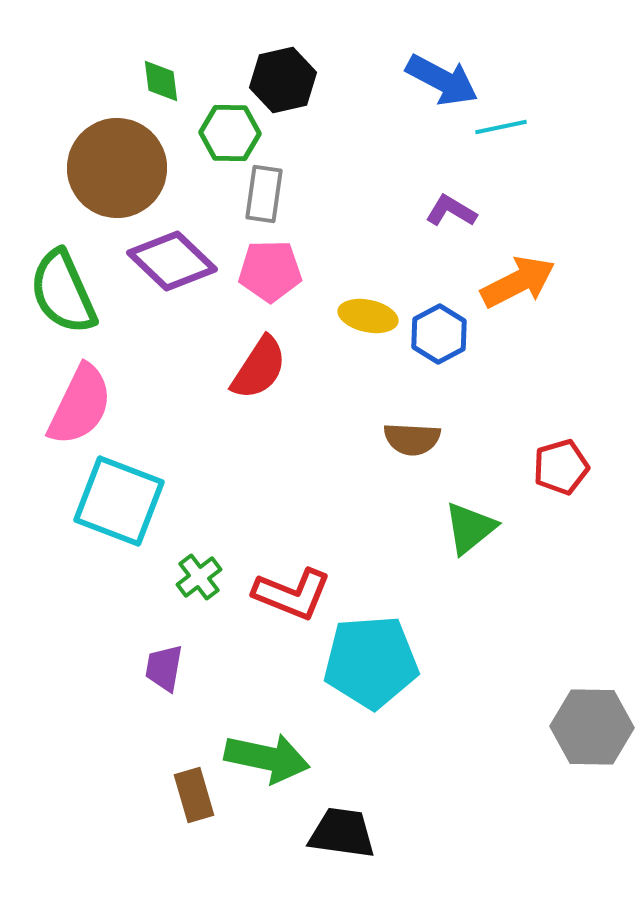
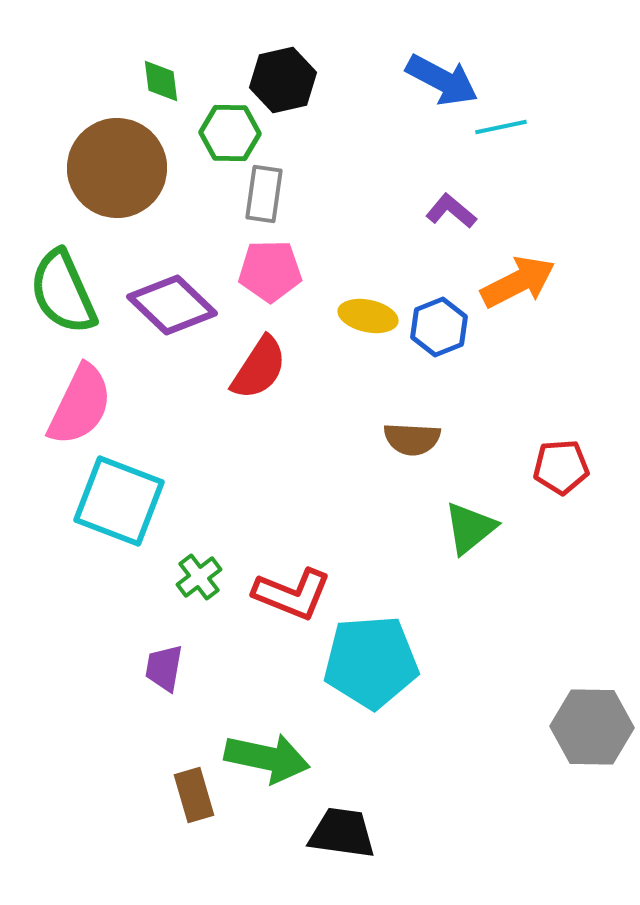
purple L-shape: rotated 9 degrees clockwise
purple diamond: moved 44 px down
blue hexagon: moved 7 px up; rotated 6 degrees clockwise
red pentagon: rotated 12 degrees clockwise
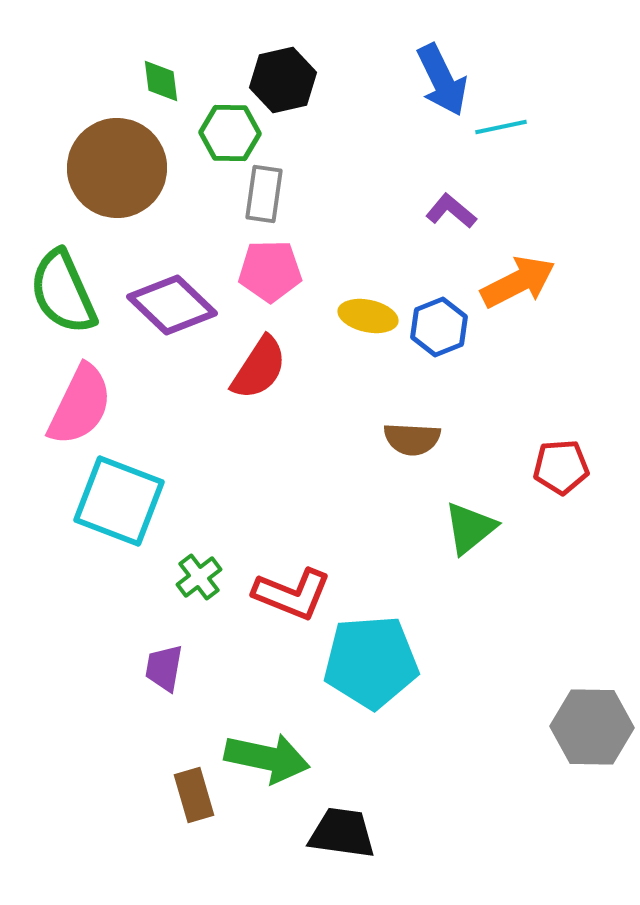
blue arrow: rotated 36 degrees clockwise
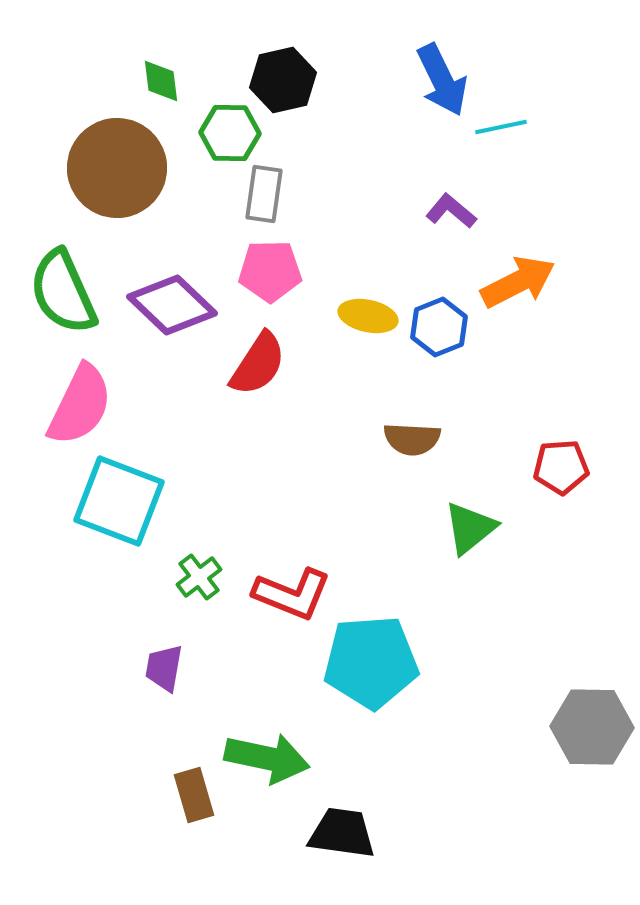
red semicircle: moved 1 px left, 4 px up
